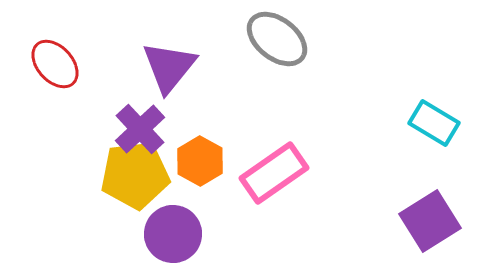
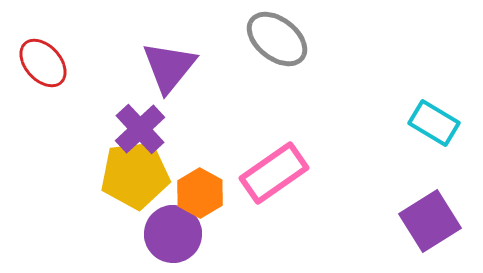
red ellipse: moved 12 px left, 1 px up
orange hexagon: moved 32 px down
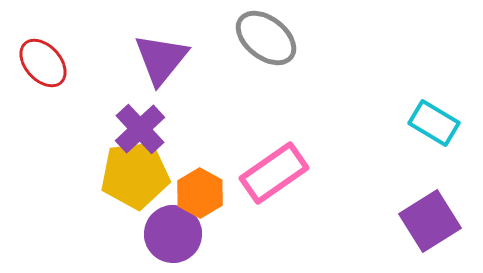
gray ellipse: moved 11 px left, 1 px up
purple triangle: moved 8 px left, 8 px up
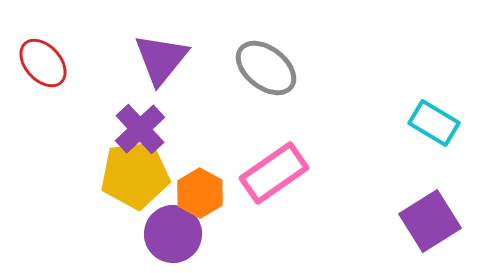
gray ellipse: moved 30 px down
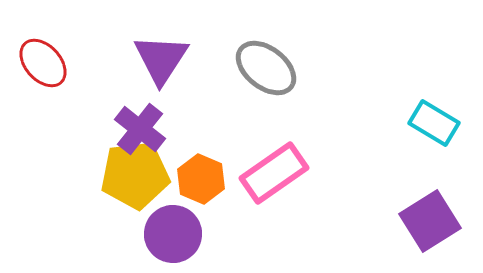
purple triangle: rotated 6 degrees counterclockwise
purple cross: rotated 9 degrees counterclockwise
orange hexagon: moved 1 px right, 14 px up; rotated 6 degrees counterclockwise
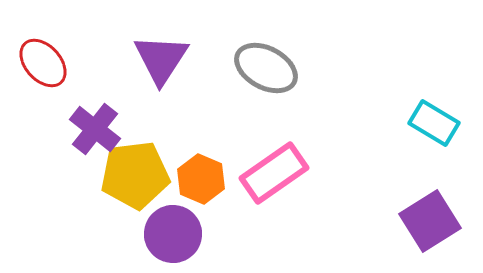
gray ellipse: rotated 10 degrees counterclockwise
purple cross: moved 45 px left
